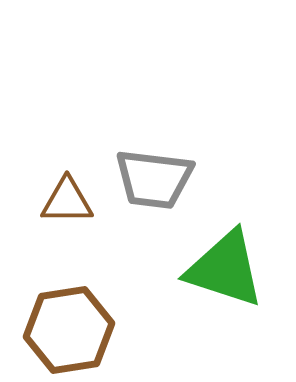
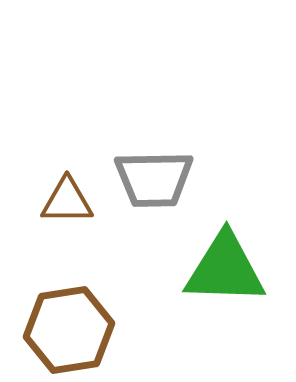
gray trapezoid: rotated 8 degrees counterclockwise
green triangle: rotated 16 degrees counterclockwise
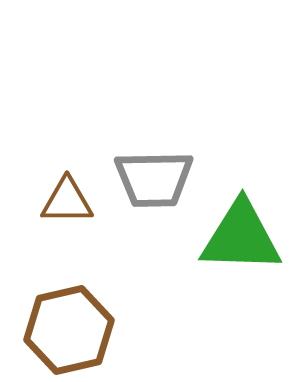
green triangle: moved 16 px right, 32 px up
brown hexagon: rotated 4 degrees counterclockwise
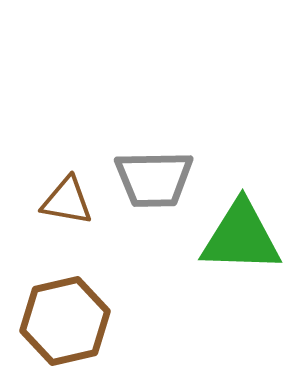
brown triangle: rotated 10 degrees clockwise
brown hexagon: moved 4 px left, 9 px up
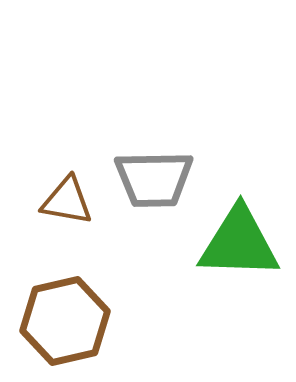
green triangle: moved 2 px left, 6 px down
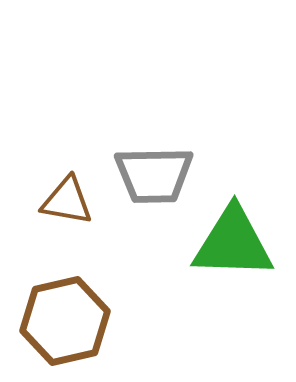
gray trapezoid: moved 4 px up
green triangle: moved 6 px left
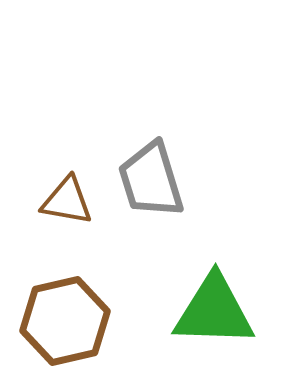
gray trapezoid: moved 3 px left, 5 px down; rotated 74 degrees clockwise
green triangle: moved 19 px left, 68 px down
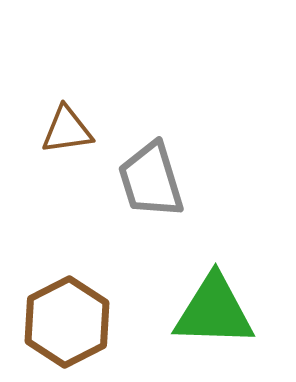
brown triangle: moved 71 px up; rotated 18 degrees counterclockwise
brown hexagon: moved 2 px right, 1 px down; rotated 14 degrees counterclockwise
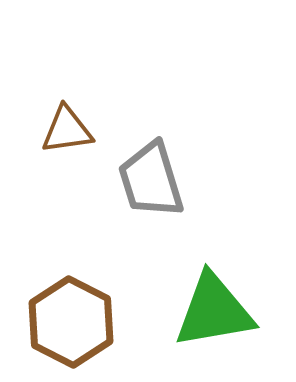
green triangle: rotated 12 degrees counterclockwise
brown hexagon: moved 4 px right; rotated 6 degrees counterclockwise
